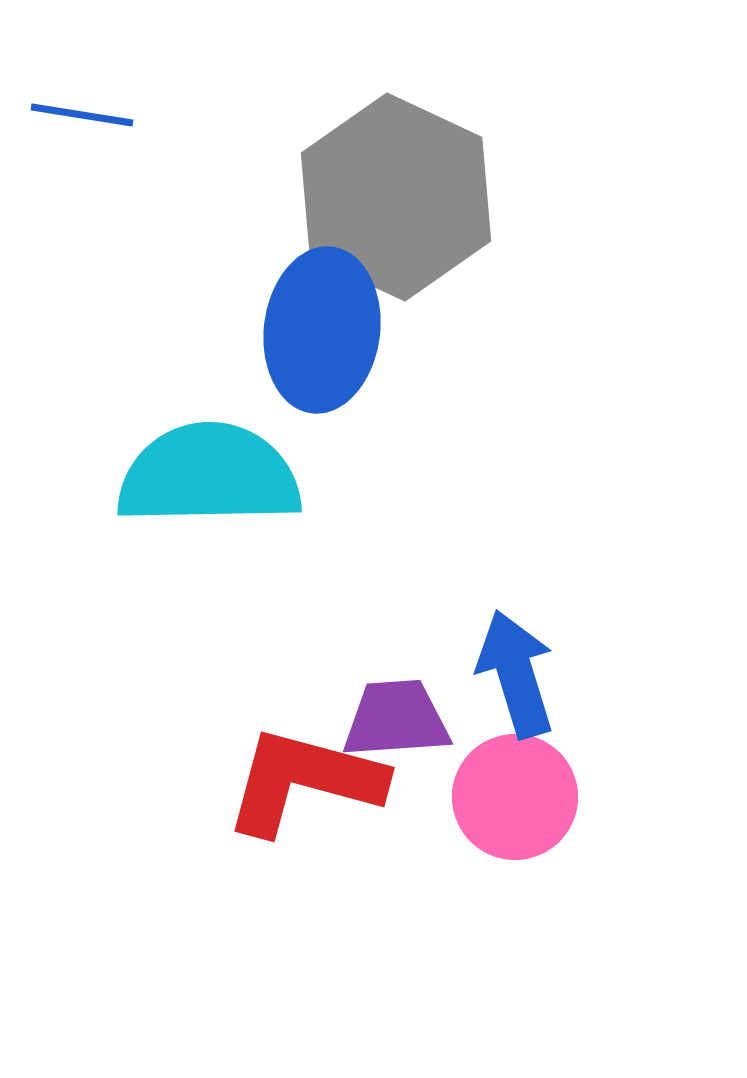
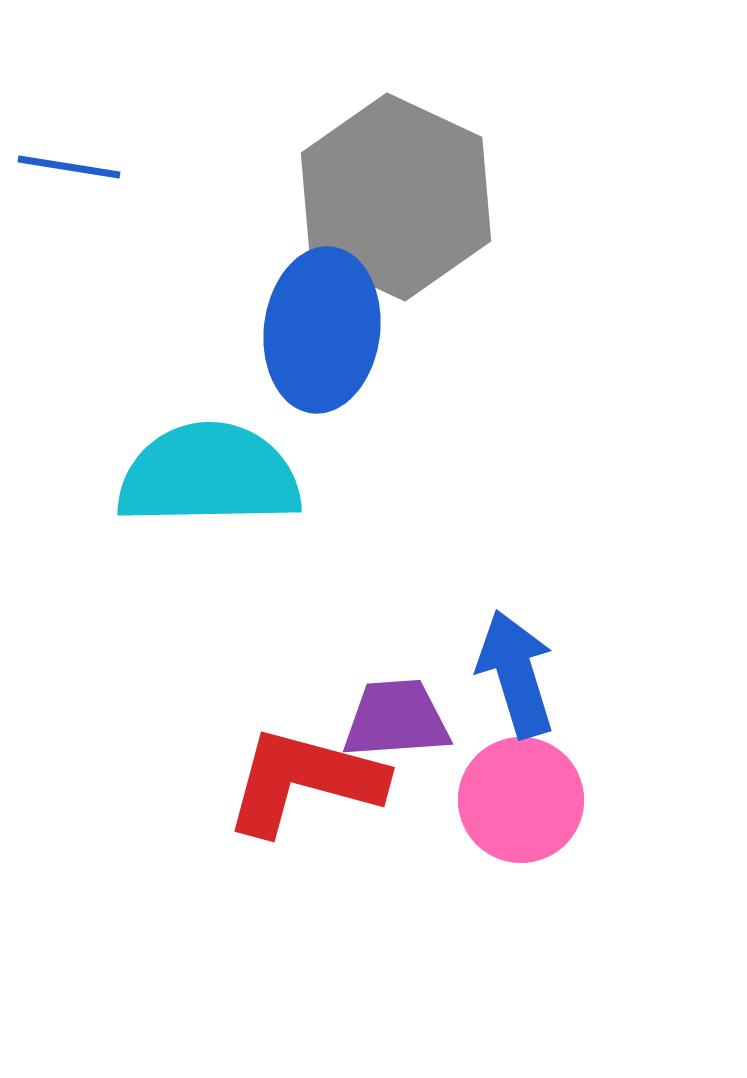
blue line: moved 13 px left, 52 px down
pink circle: moved 6 px right, 3 px down
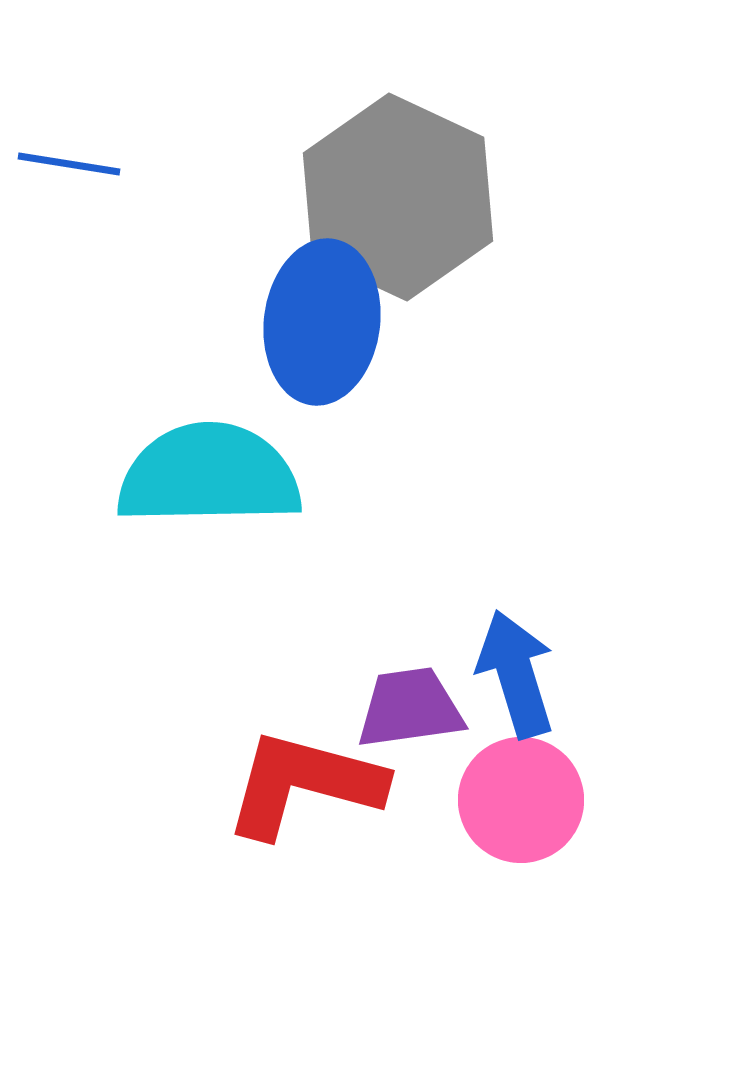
blue line: moved 3 px up
gray hexagon: moved 2 px right
blue ellipse: moved 8 px up
purple trapezoid: moved 14 px right, 11 px up; rotated 4 degrees counterclockwise
red L-shape: moved 3 px down
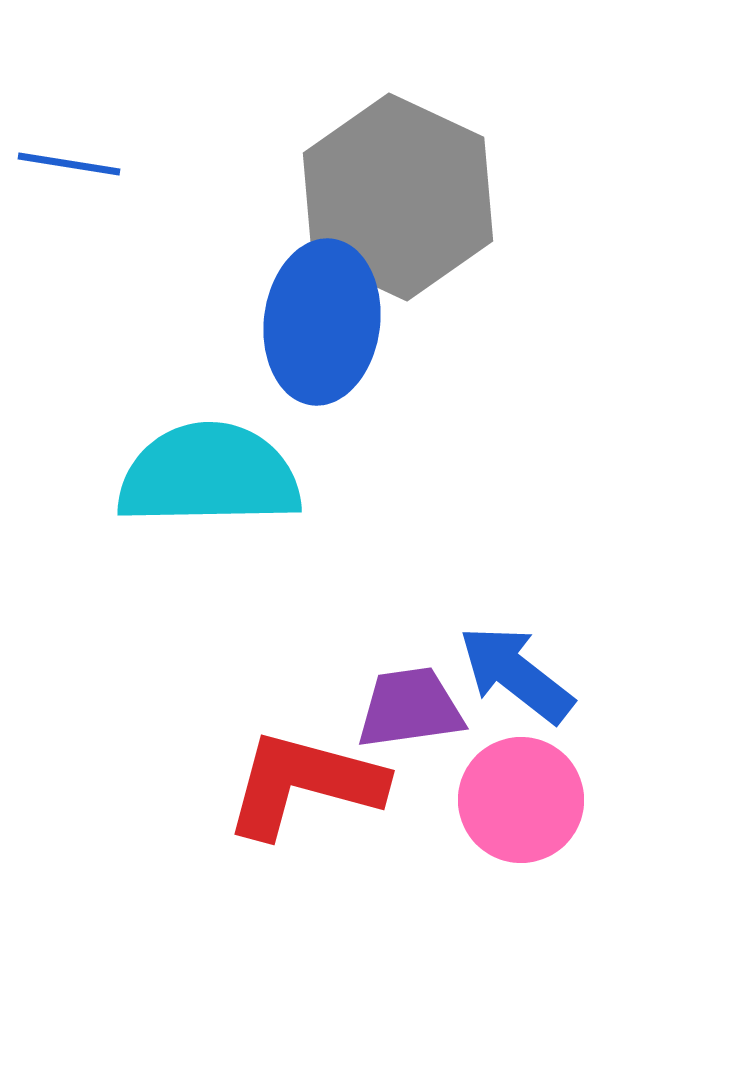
blue arrow: rotated 35 degrees counterclockwise
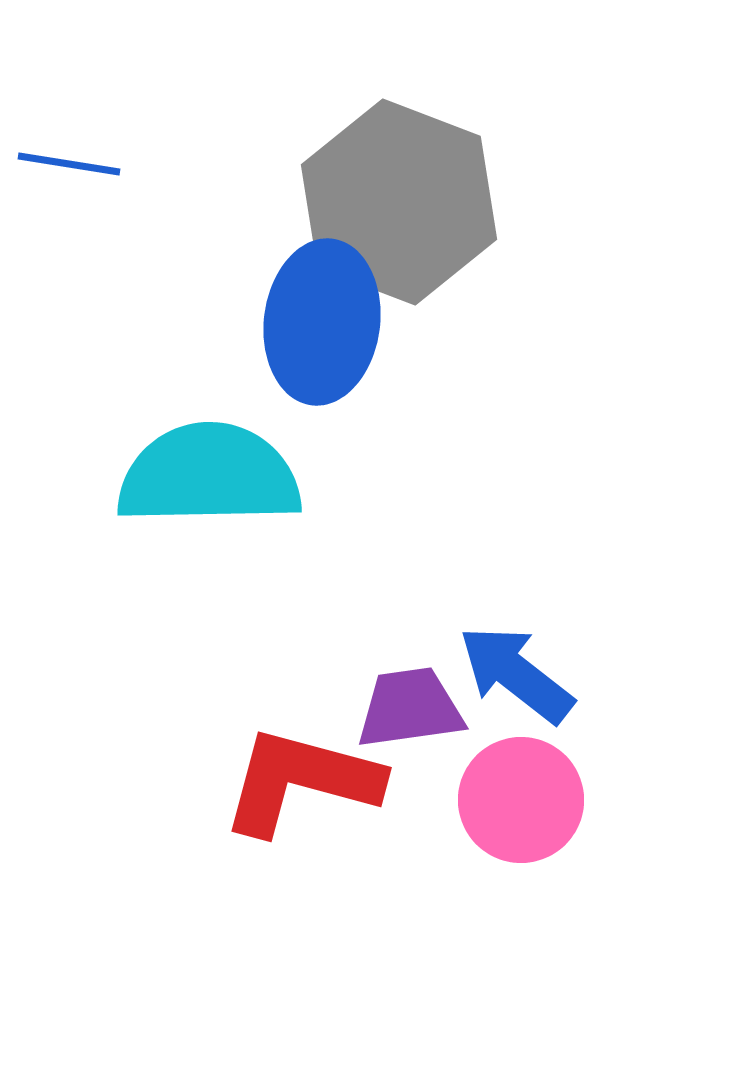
gray hexagon: moved 1 px right, 5 px down; rotated 4 degrees counterclockwise
red L-shape: moved 3 px left, 3 px up
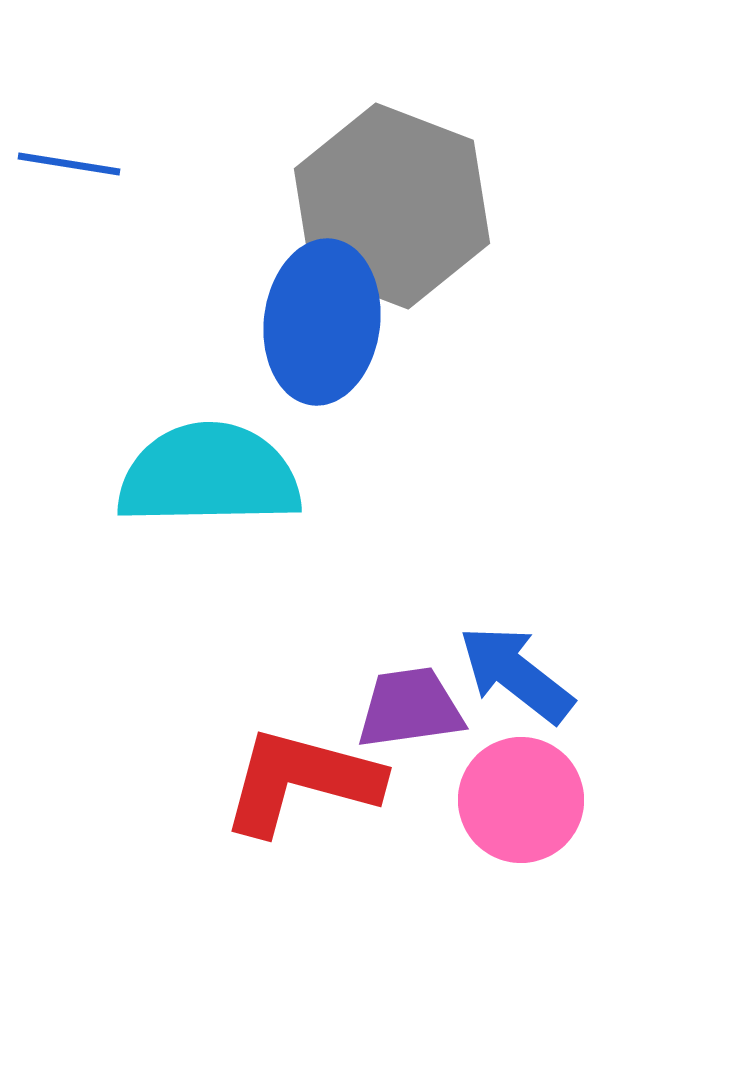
gray hexagon: moved 7 px left, 4 px down
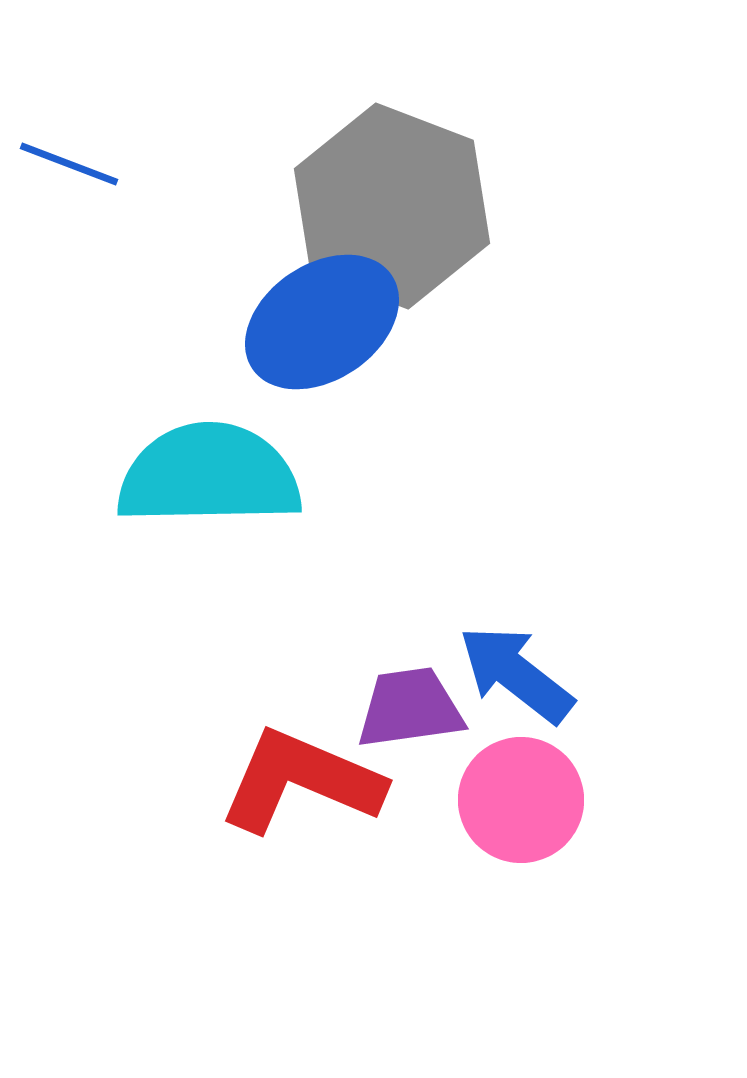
blue line: rotated 12 degrees clockwise
blue ellipse: rotated 49 degrees clockwise
red L-shape: rotated 8 degrees clockwise
